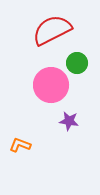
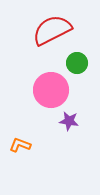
pink circle: moved 5 px down
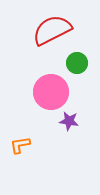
pink circle: moved 2 px down
orange L-shape: rotated 30 degrees counterclockwise
